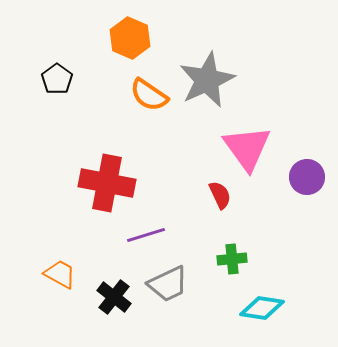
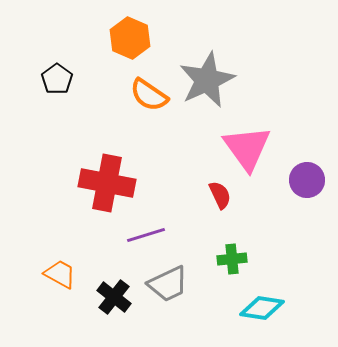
purple circle: moved 3 px down
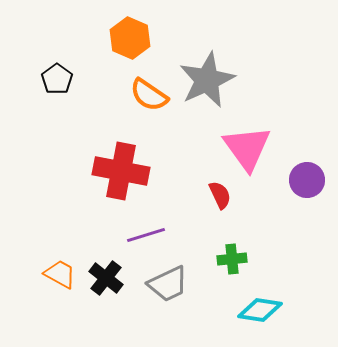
red cross: moved 14 px right, 12 px up
black cross: moved 8 px left, 19 px up
cyan diamond: moved 2 px left, 2 px down
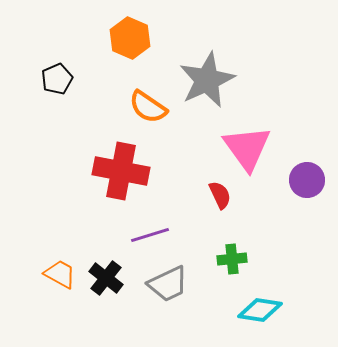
black pentagon: rotated 12 degrees clockwise
orange semicircle: moved 1 px left, 12 px down
purple line: moved 4 px right
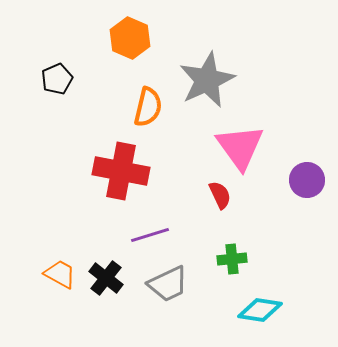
orange semicircle: rotated 111 degrees counterclockwise
pink triangle: moved 7 px left, 1 px up
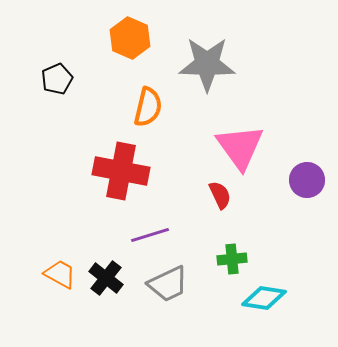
gray star: moved 16 px up; rotated 26 degrees clockwise
cyan diamond: moved 4 px right, 12 px up
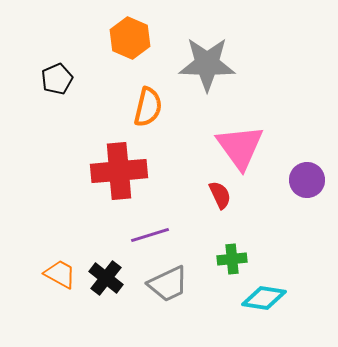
red cross: moved 2 px left; rotated 16 degrees counterclockwise
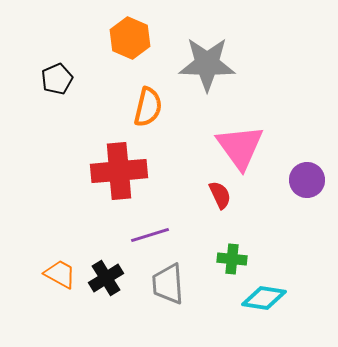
green cross: rotated 12 degrees clockwise
black cross: rotated 20 degrees clockwise
gray trapezoid: rotated 111 degrees clockwise
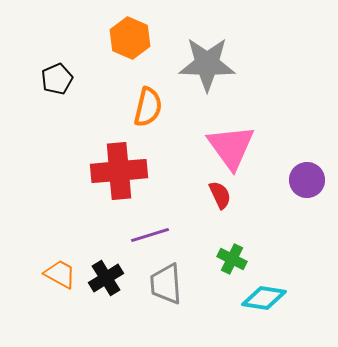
pink triangle: moved 9 px left
green cross: rotated 20 degrees clockwise
gray trapezoid: moved 2 px left
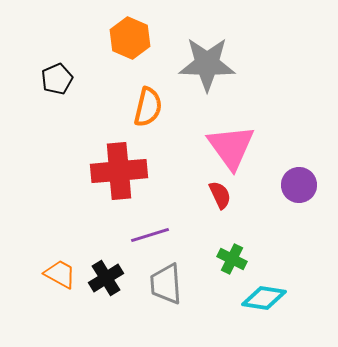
purple circle: moved 8 px left, 5 px down
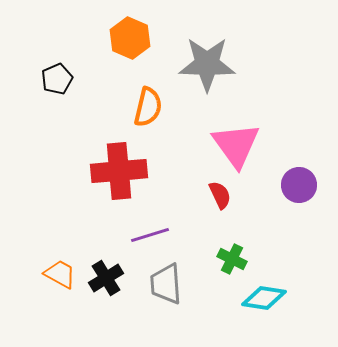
pink triangle: moved 5 px right, 2 px up
